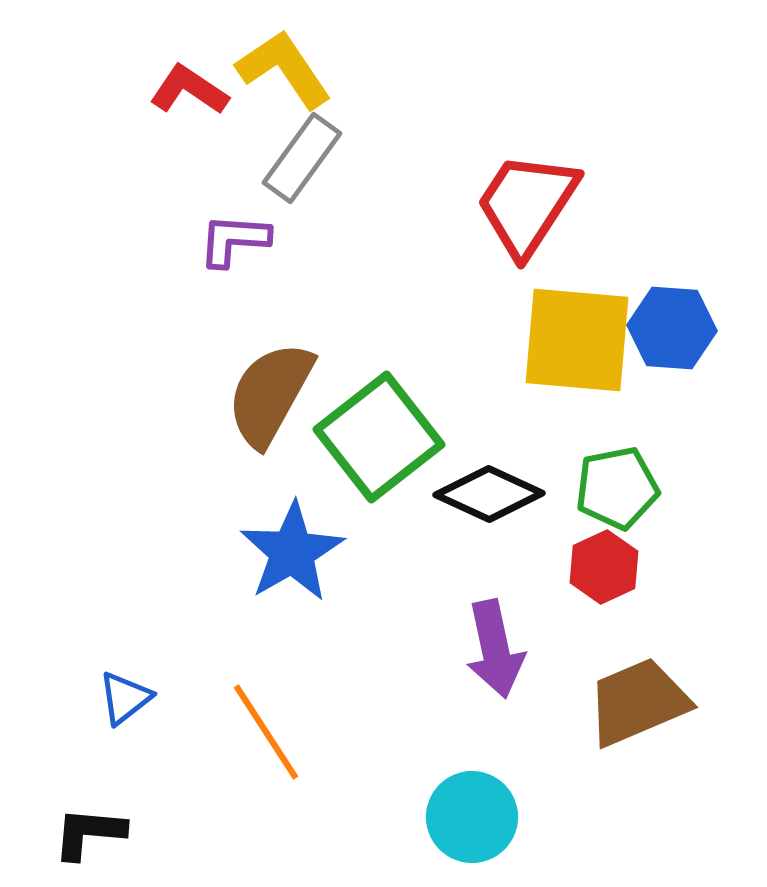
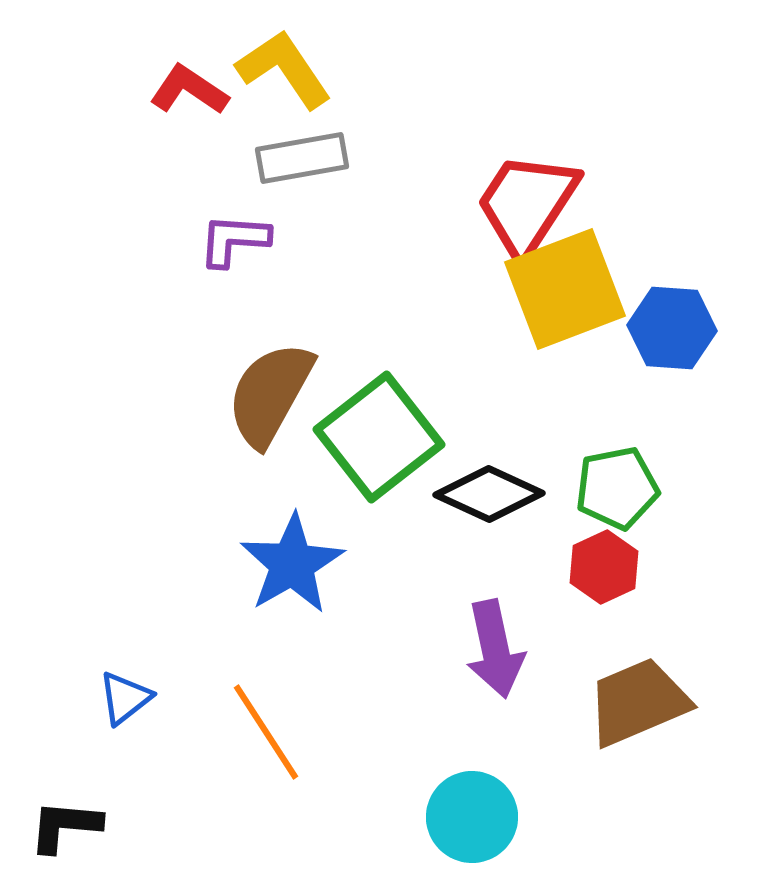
gray rectangle: rotated 44 degrees clockwise
yellow square: moved 12 px left, 51 px up; rotated 26 degrees counterclockwise
blue star: moved 12 px down
black L-shape: moved 24 px left, 7 px up
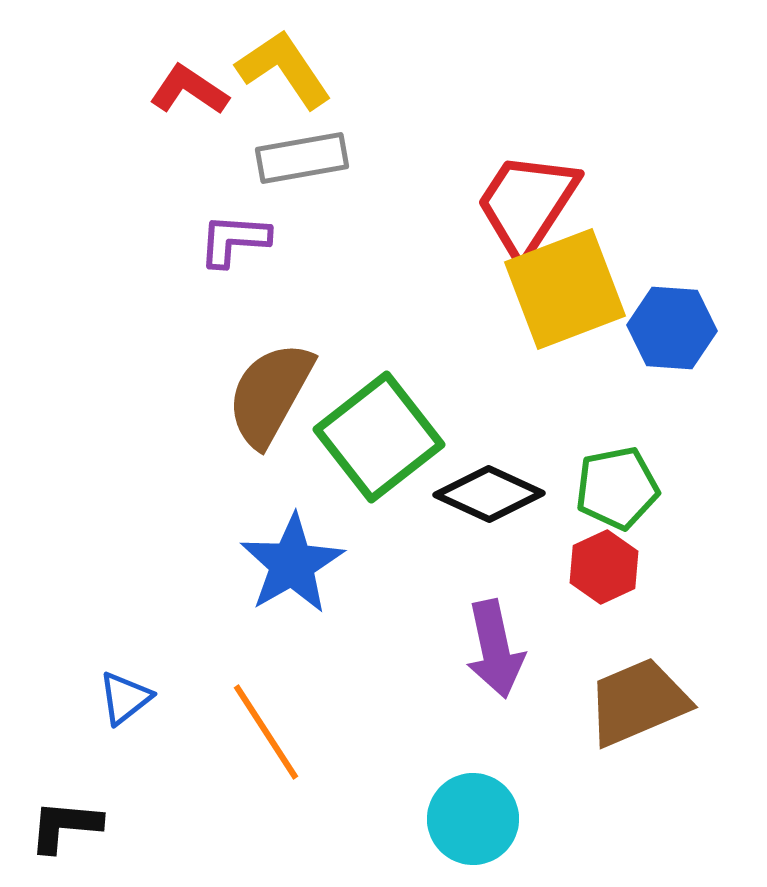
cyan circle: moved 1 px right, 2 px down
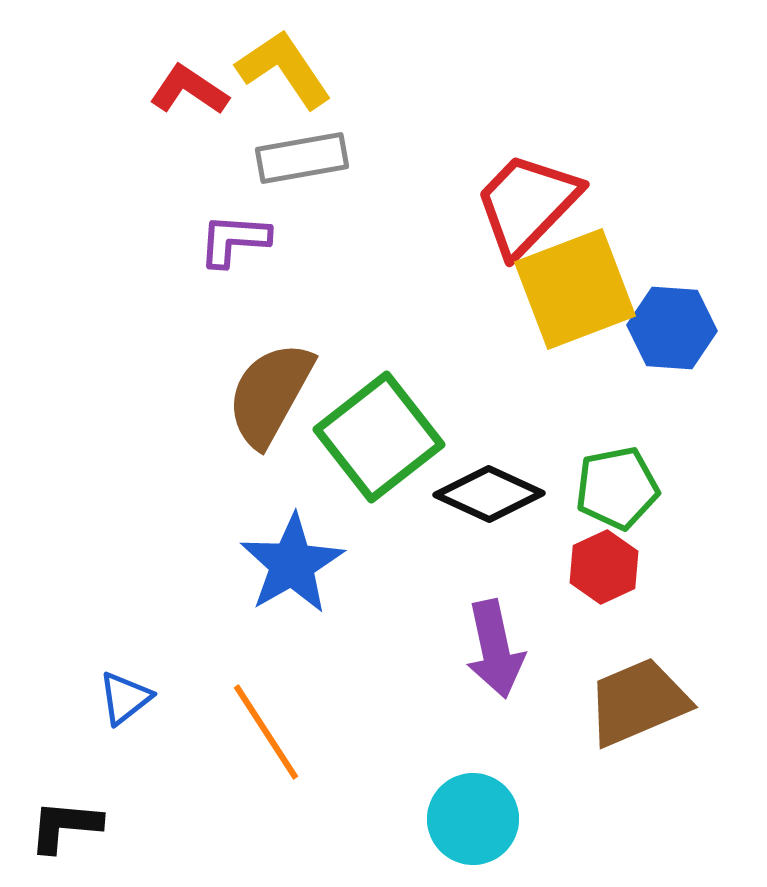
red trapezoid: rotated 11 degrees clockwise
yellow square: moved 10 px right
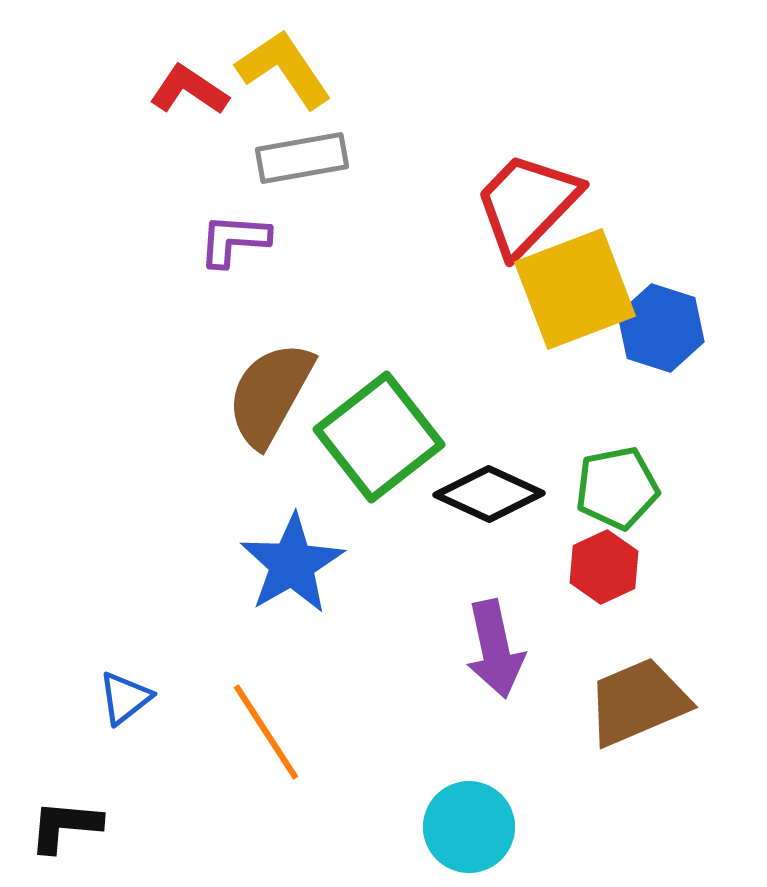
blue hexagon: moved 11 px left; rotated 14 degrees clockwise
cyan circle: moved 4 px left, 8 px down
